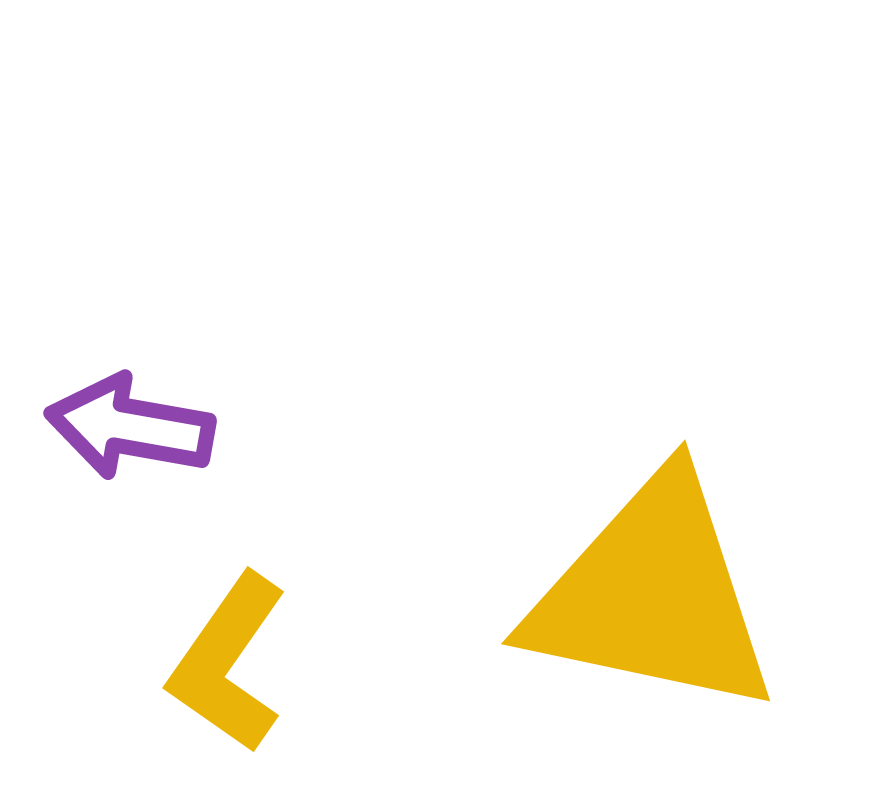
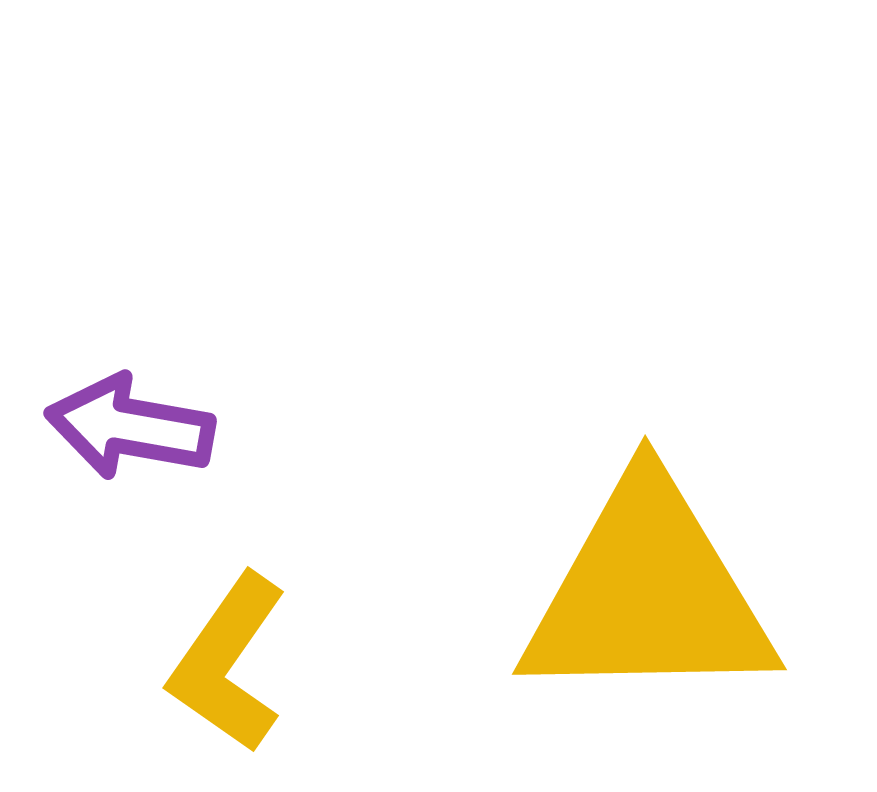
yellow triangle: moved 4 px left, 2 px up; rotated 13 degrees counterclockwise
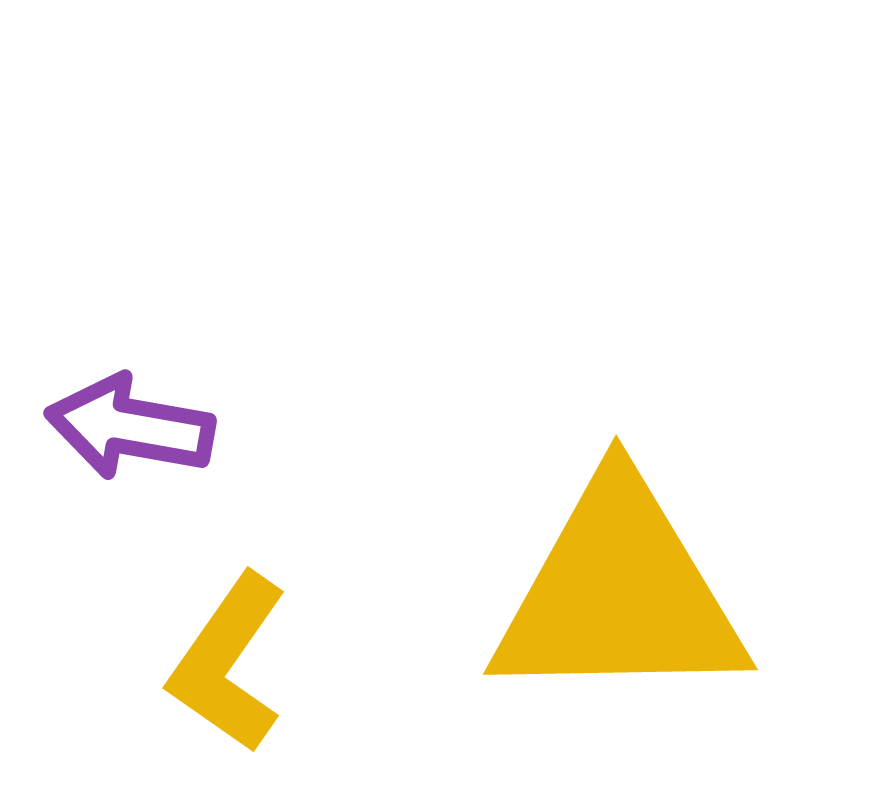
yellow triangle: moved 29 px left
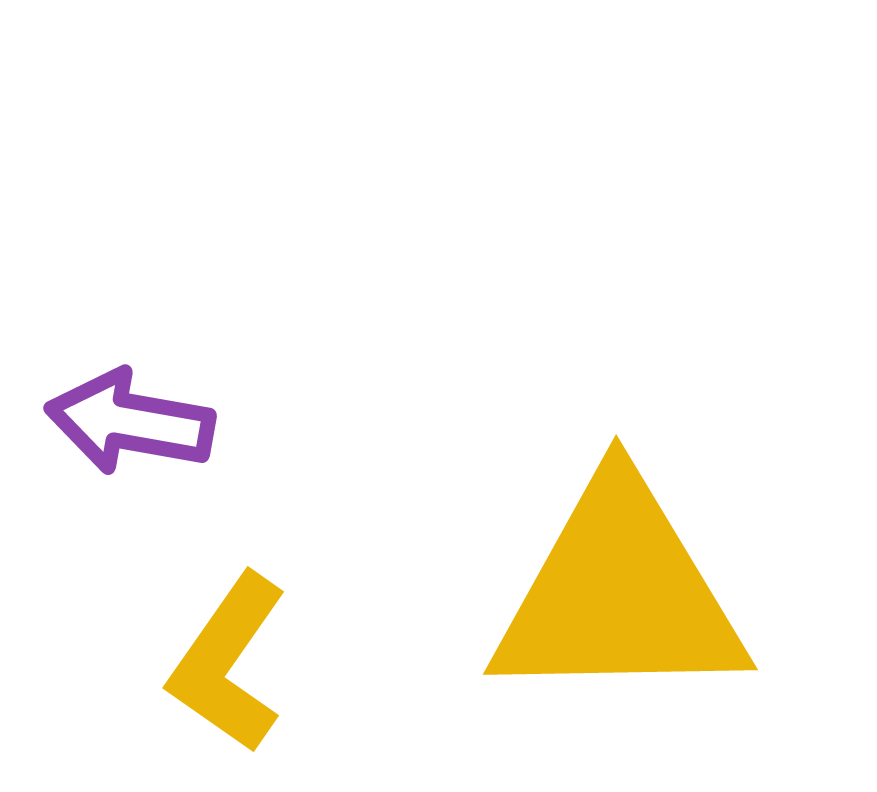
purple arrow: moved 5 px up
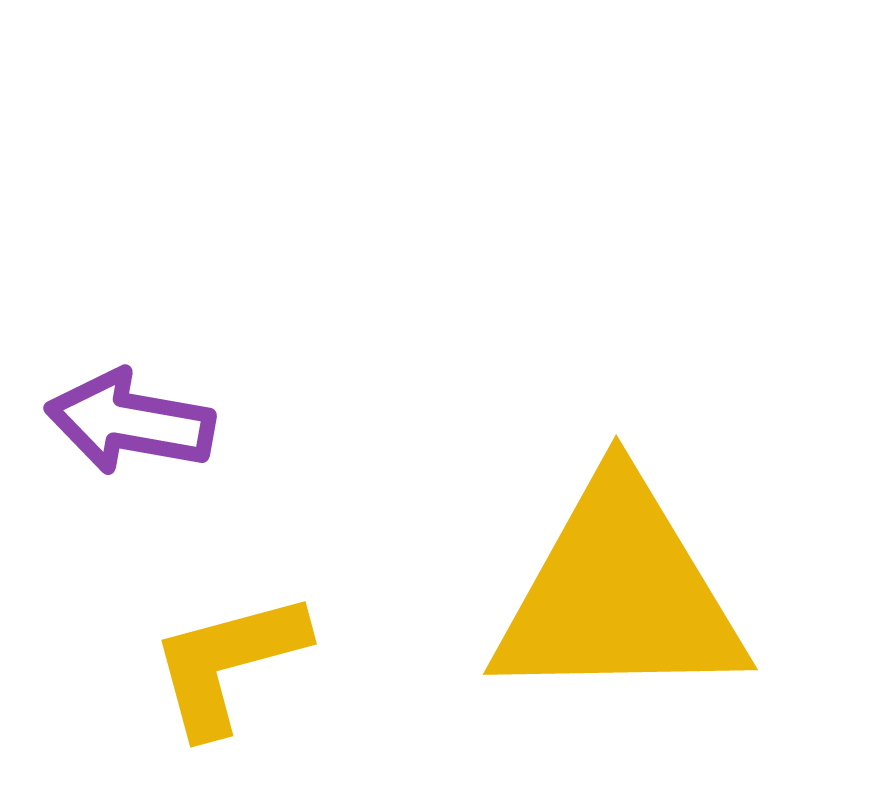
yellow L-shape: rotated 40 degrees clockwise
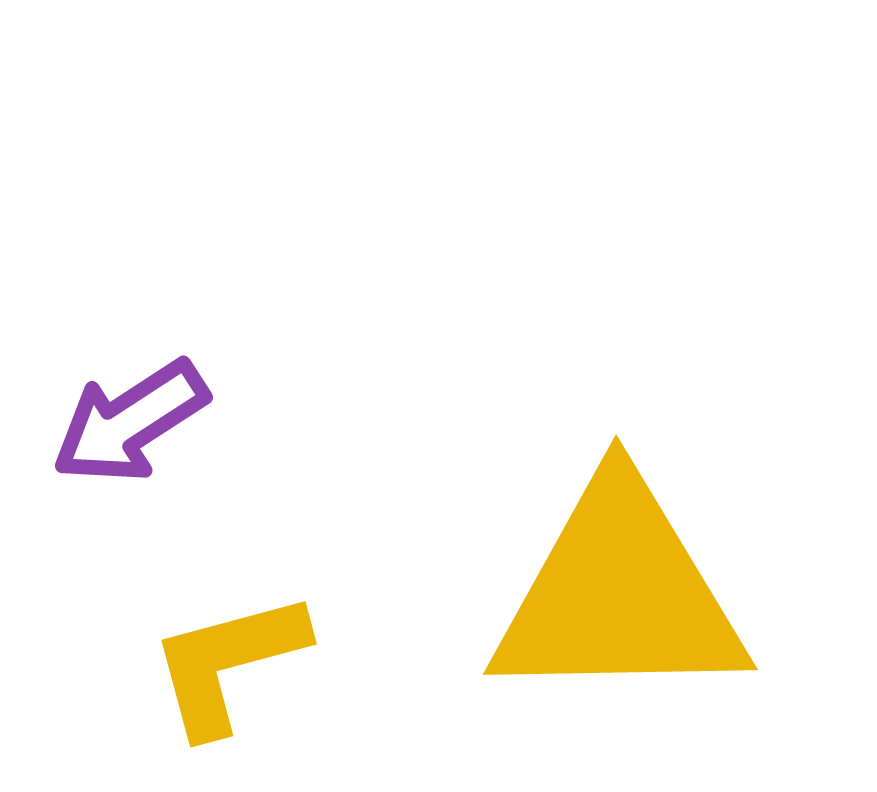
purple arrow: rotated 43 degrees counterclockwise
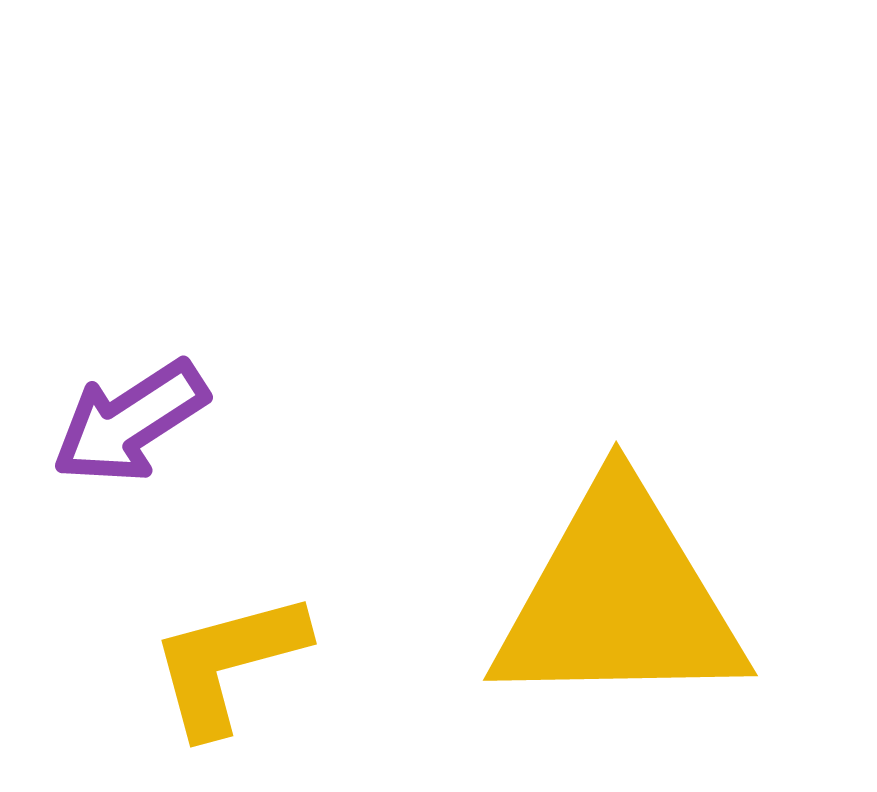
yellow triangle: moved 6 px down
